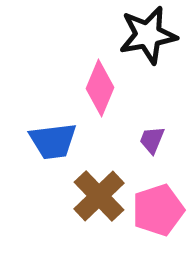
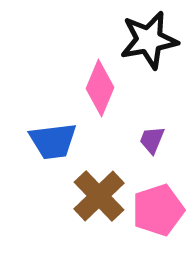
black star: moved 1 px right, 5 px down
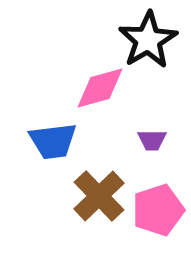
black star: moved 1 px left; rotated 20 degrees counterclockwise
pink diamond: rotated 52 degrees clockwise
purple trapezoid: rotated 112 degrees counterclockwise
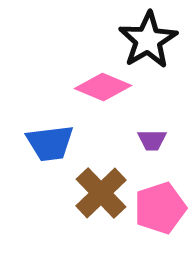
pink diamond: moved 3 px right, 1 px up; rotated 38 degrees clockwise
blue trapezoid: moved 3 px left, 2 px down
brown cross: moved 2 px right, 3 px up
pink pentagon: moved 2 px right, 2 px up
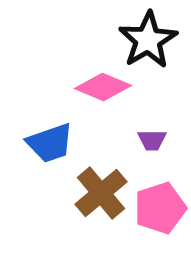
blue trapezoid: rotated 12 degrees counterclockwise
brown cross: rotated 4 degrees clockwise
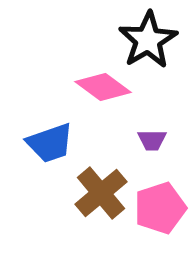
pink diamond: rotated 14 degrees clockwise
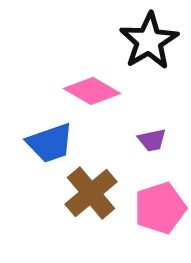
black star: moved 1 px right, 1 px down
pink diamond: moved 11 px left, 4 px down; rotated 6 degrees counterclockwise
purple trapezoid: rotated 12 degrees counterclockwise
brown cross: moved 10 px left
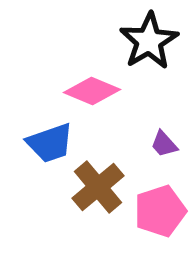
pink diamond: rotated 8 degrees counterclockwise
purple trapezoid: moved 12 px right, 4 px down; rotated 60 degrees clockwise
brown cross: moved 7 px right, 6 px up
pink pentagon: moved 3 px down
